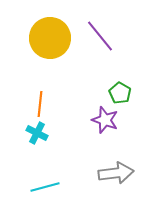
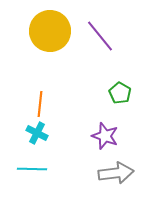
yellow circle: moved 7 px up
purple star: moved 16 px down
cyan line: moved 13 px left, 18 px up; rotated 16 degrees clockwise
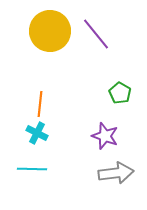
purple line: moved 4 px left, 2 px up
